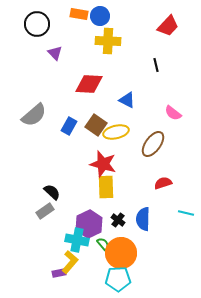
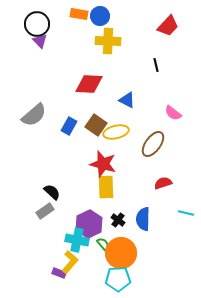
purple triangle: moved 15 px left, 12 px up
purple rectangle: rotated 32 degrees clockwise
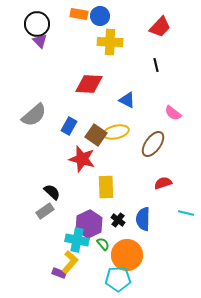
red trapezoid: moved 8 px left, 1 px down
yellow cross: moved 2 px right, 1 px down
brown square: moved 10 px down
red star: moved 21 px left, 5 px up
orange circle: moved 6 px right, 2 px down
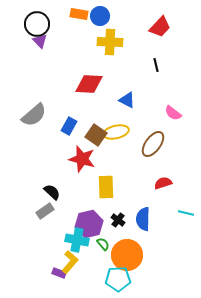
purple hexagon: rotated 12 degrees clockwise
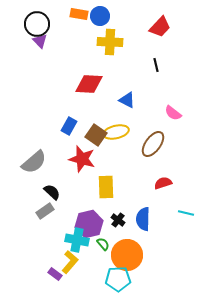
gray semicircle: moved 47 px down
purple rectangle: moved 4 px left, 1 px down; rotated 16 degrees clockwise
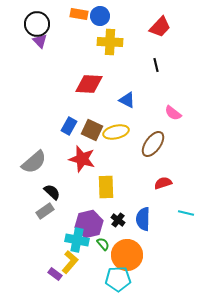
brown square: moved 4 px left, 5 px up; rotated 10 degrees counterclockwise
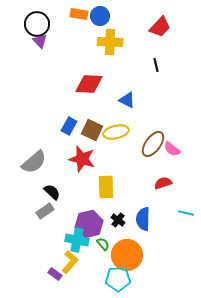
pink semicircle: moved 1 px left, 36 px down
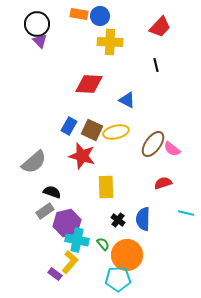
red star: moved 3 px up
black semicircle: rotated 24 degrees counterclockwise
purple hexagon: moved 22 px left, 1 px up
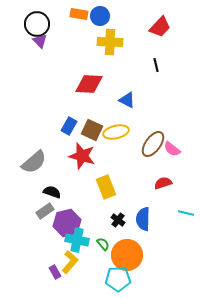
yellow rectangle: rotated 20 degrees counterclockwise
purple rectangle: moved 2 px up; rotated 24 degrees clockwise
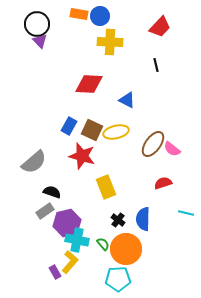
orange circle: moved 1 px left, 6 px up
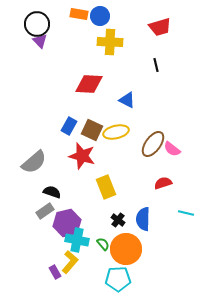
red trapezoid: rotated 30 degrees clockwise
